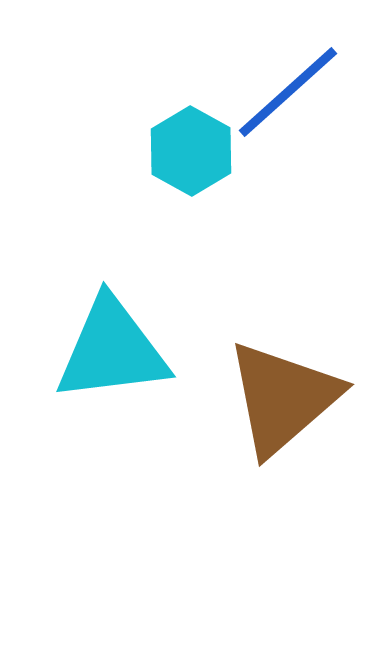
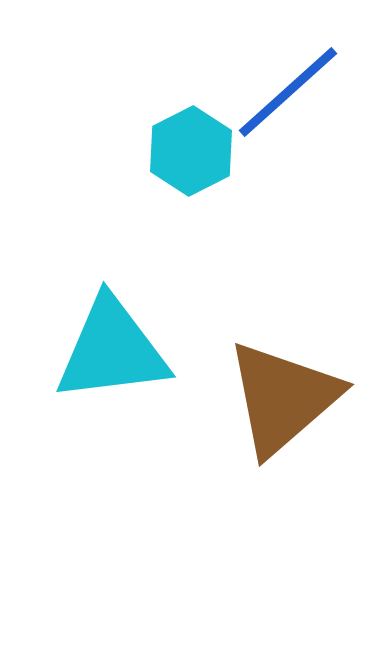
cyan hexagon: rotated 4 degrees clockwise
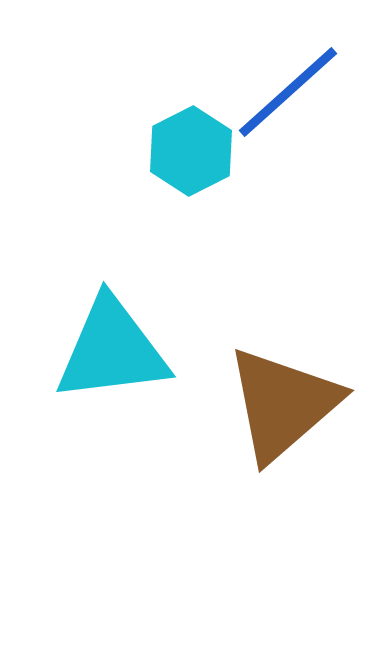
brown triangle: moved 6 px down
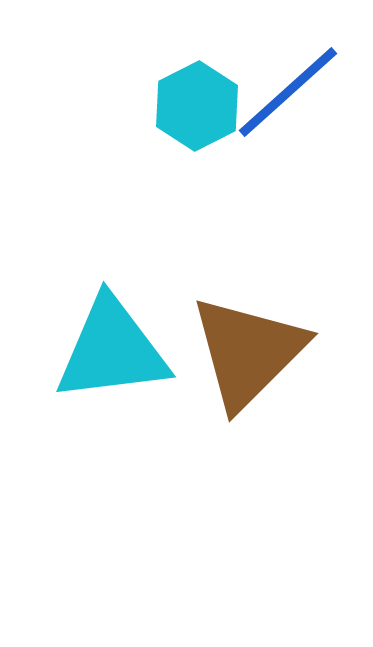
cyan hexagon: moved 6 px right, 45 px up
brown triangle: moved 35 px left, 52 px up; rotated 4 degrees counterclockwise
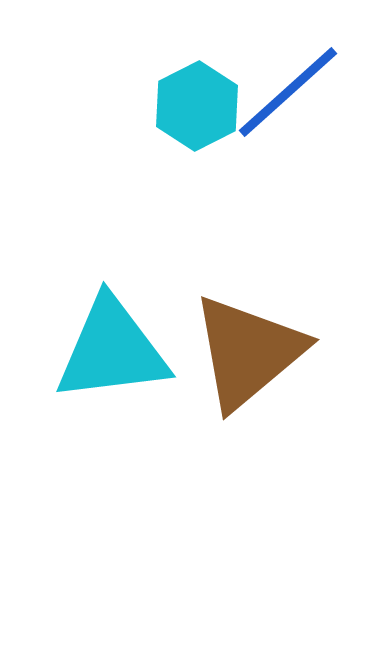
brown triangle: rotated 5 degrees clockwise
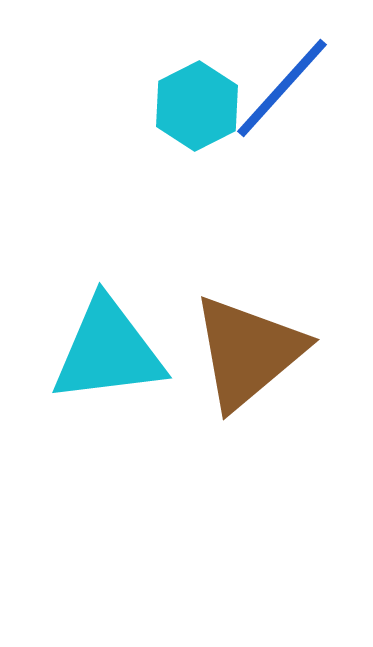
blue line: moved 6 px left, 4 px up; rotated 6 degrees counterclockwise
cyan triangle: moved 4 px left, 1 px down
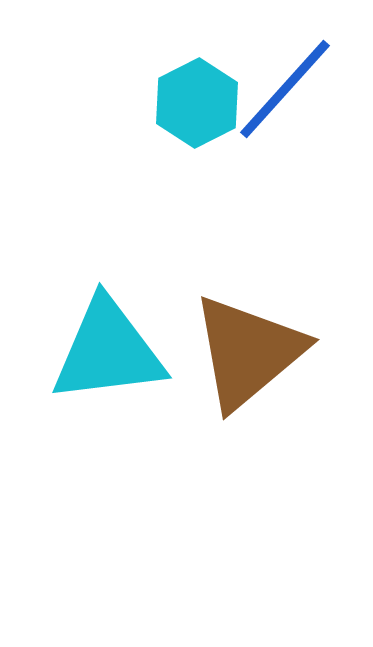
blue line: moved 3 px right, 1 px down
cyan hexagon: moved 3 px up
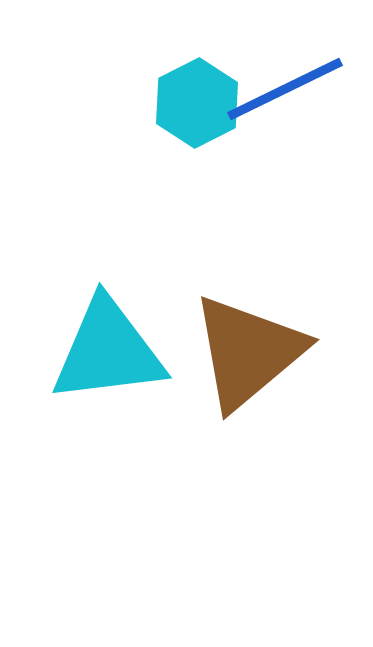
blue line: rotated 22 degrees clockwise
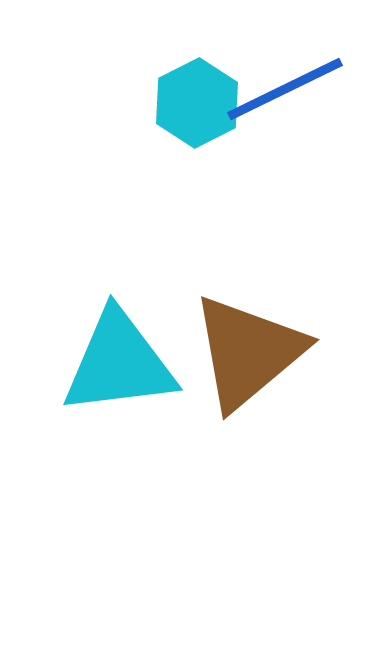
cyan triangle: moved 11 px right, 12 px down
